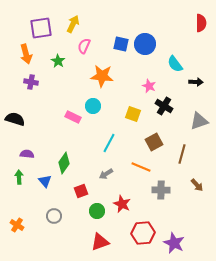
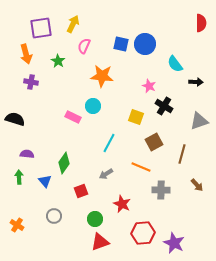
yellow square: moved 3 px right, 3 px down
green circle: moved 2 px left, 8 px down
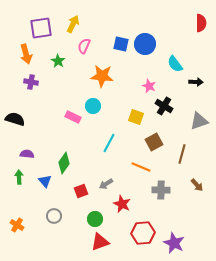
gray arrow: moved 10 px down
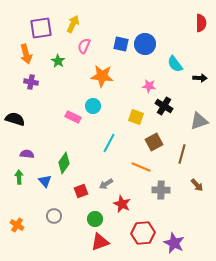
black arrow: moved 4 px right, 4 px up
pink star: rotated 16 degrees counterclockwise
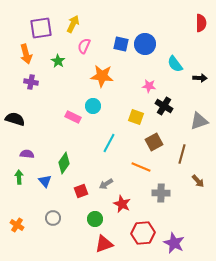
brown arrow: moved 1 px right, 4 px up
gray cross: moved 3 px down
gray circle: moved 1 px left, 2 px down
red triangle: moved 4 px right, 2 px down
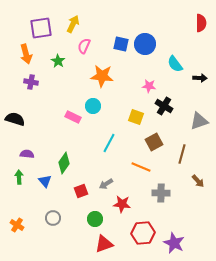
red star: rotated 18 degrees counterclockwise
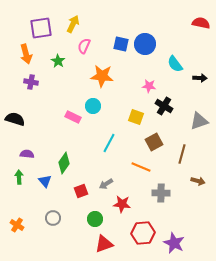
red semicircle: rotated 78 degrees counterclockwise
brown arrow: rotated 32 degrees counterclockwise
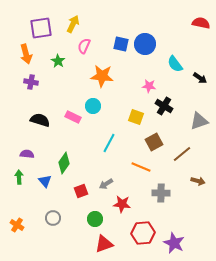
black arrow: rotated 32 degrees clockwise
black semicircle: moved 25 px right, 1 px down
brown line: rotated 36 degrees clockwise
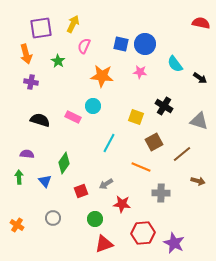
pink star: moved 9 px left, 14 px up
gray triangle: rotated 36 degrees clockwise
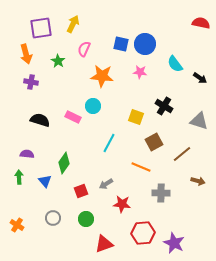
pink semicircle: moved 3 px down
green circle: moved 9 px left
